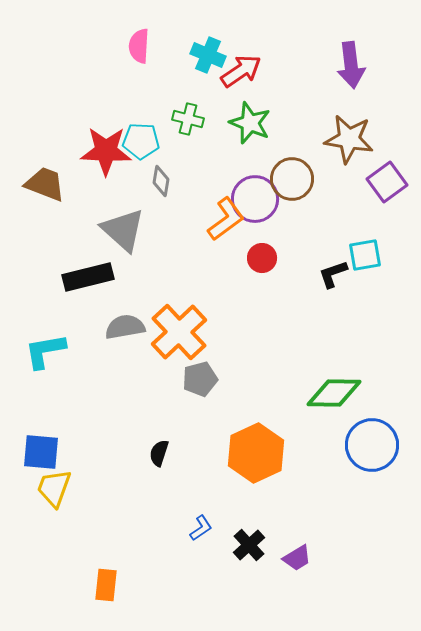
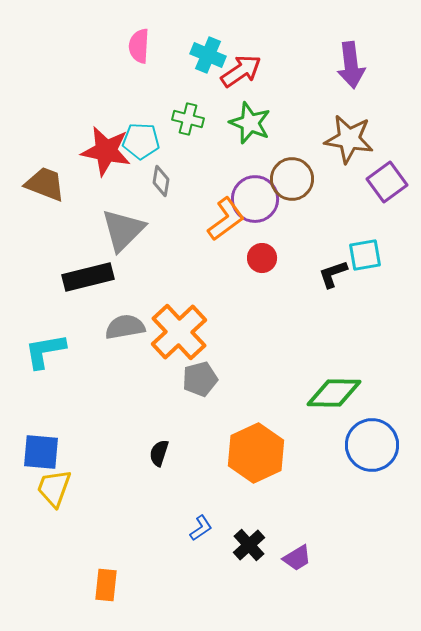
red star: rotated 9 degrees clockwise
gray triangle: rotated 33 degrees clockwise
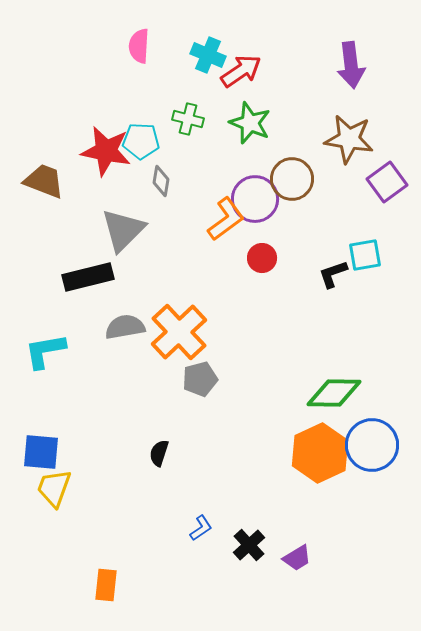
brown trapezoid: moved 1 px left, 3 px up
orange hexagon: moved 64 px right
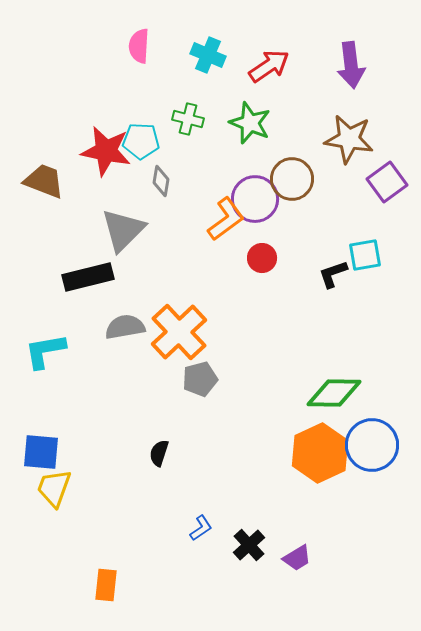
red arrow: moved 28 px right, 5 px up
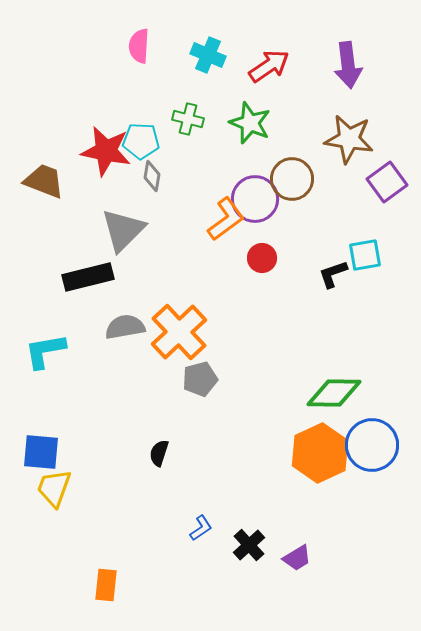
purple arrow: moved 3 px left
gray diamond: moved 9 px left, 5 px up
